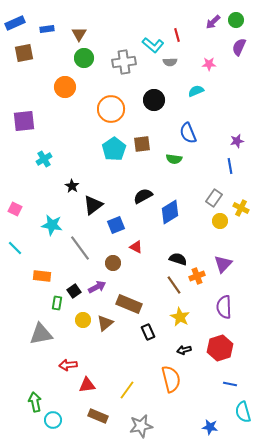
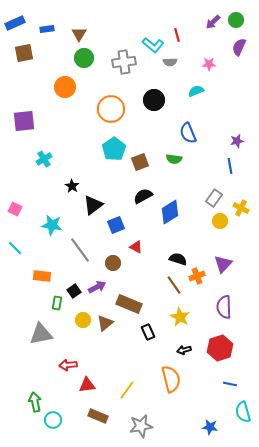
brown square at (142, 144): moved 2 px left, 18 px down; rotated 12 degrees counterclockwise
gray line at (80, 248): moved 2 px down
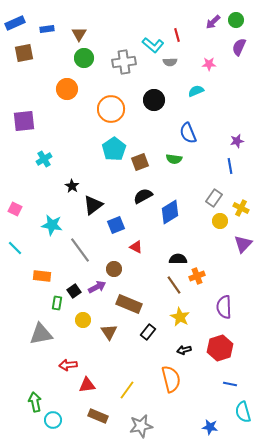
orange circle at (65, 87): moved 2 px right, 2 px down
black semicircle at (178, 259): rotated 18 degrees counterclockwise
brown circle at (113, 263): moved 1 px right, 6 px down
purple triangle at (223, 264): moved 20 px right, 20 px up
brown triangle at (105, 323): moved 4 px right, 9 px down; rotated 24 degrees counterclockwise
black rectangle at (148, 332): rotated 63 degrees clockwise
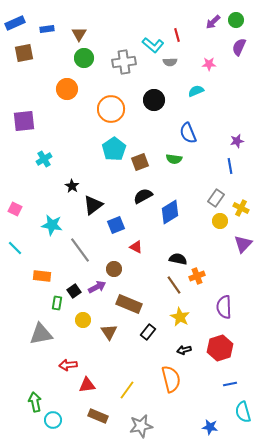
gray rectangle at (214, 198): moved 2 px right
black semicircle at (178, 259): rotated 12 degrees clockwise
blue line at (230, 384): rotated 24 degrees counterclockwise
